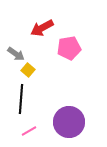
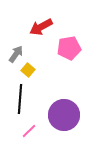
red arrow: moved 1 px left, 1 px up
gray arrow: rotated 90 degrees counterclockwise
black line: moved 1 px left
purple circle: moved 5 px left, 7 px up
pink line: rotated 14 degrees counterclockwise
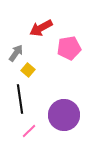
red arrow: moved 1 px down
gray arrow: moved 1 px up
black line: rotated 12 degrees counterclockwise
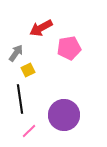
yellow square: rotated 24 degrees clockwise
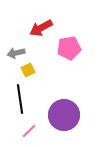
gray arrow: rotated 138 degrees counterclockwise
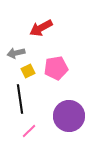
pink pentagon: moved 13 px left, 20 px down
yellow square: moved 1 px down
purple circle: moved 5 px right, 1 px down
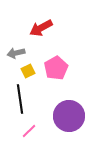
pink pentagon: rotated 20 degrees counterclockwise
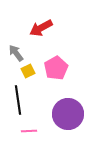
gray arrow: rotated 66 degrees clockwise
black line: moved 2 px left, 1 px down
purple circle: moved 1 px left, 2 px up
pink line: rotated 42 degrees clockwise
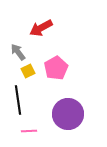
gray arrow: moved 2 px right, 1 px up
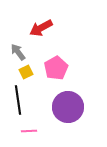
yellow square: moved 2 px left, 1 px down
purple circle: moved 7 px up
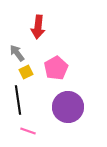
red arrow: moved 3 px left, 1 px up; rotated 55 degrees counterclockwise
gray arrow: moved 1 px left, 1 px down
pink line: moved 1 px left; rotated 21 degrees clockwise
